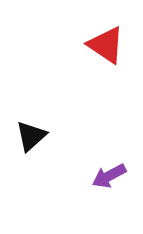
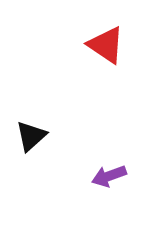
purple arrow: rotated 8 degrees clockwise
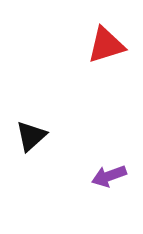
red triangle: rotated 51 degrees counterclockwise
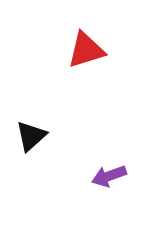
red triangle: moved 20 px left, 5 px down
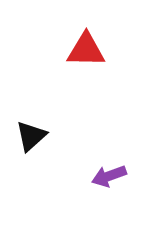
red triangle: rotated 18 degrees clockwise
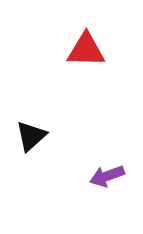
purple arrow: moved 2 px left
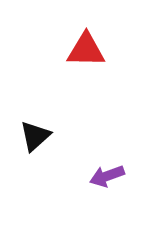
black triangle: moved 4 px right
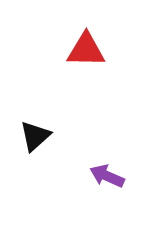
purple arrow: rotated 44 degrees clockwise
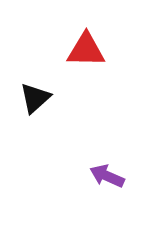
black triangle: moved 38 px up
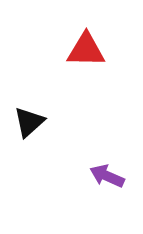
black triangle: moved 6 px left, 24 px down
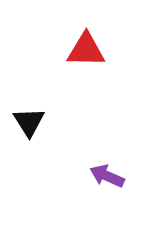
black triangle: rotated 20 degrees counterclockwise
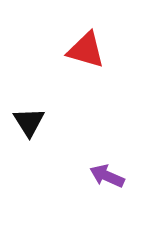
red triangle: rotated 15 degrees clockwise
